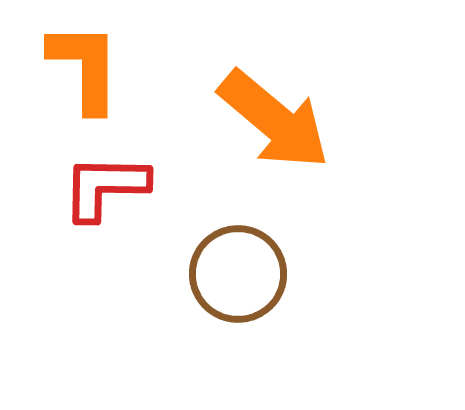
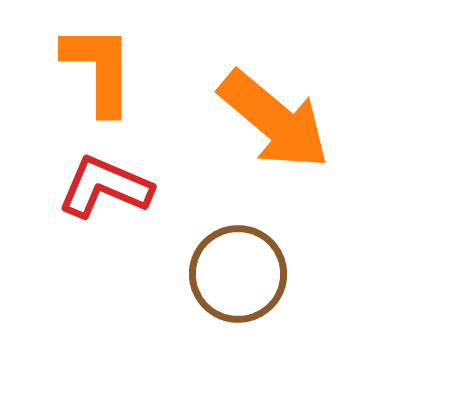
orange L-shape: moved 14 px right, 2 px down
red L-shape: rotated 22 degrees clockwise
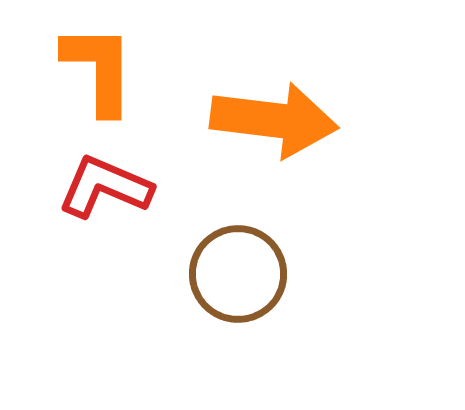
orange arrow: rotated 33 degrees counterclockwise
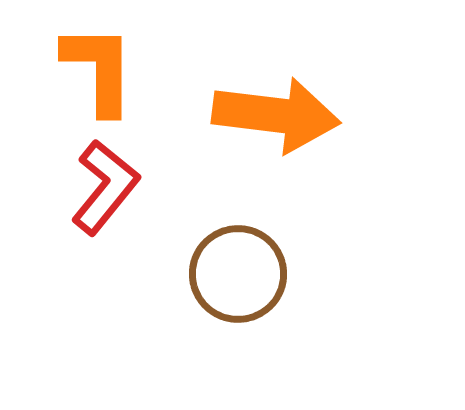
orange arrow: moved 2 px right, 5 px up
red L-shape: rotated 106 degrees clockwise
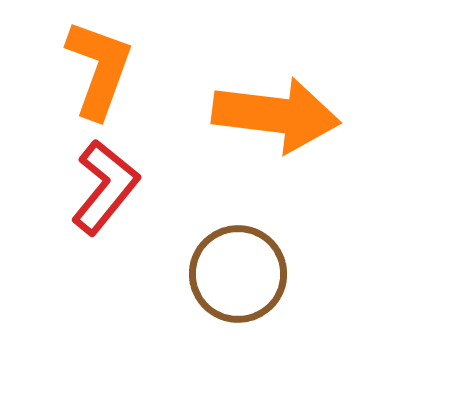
orange L-shape: rotated 20 degrees clockwise
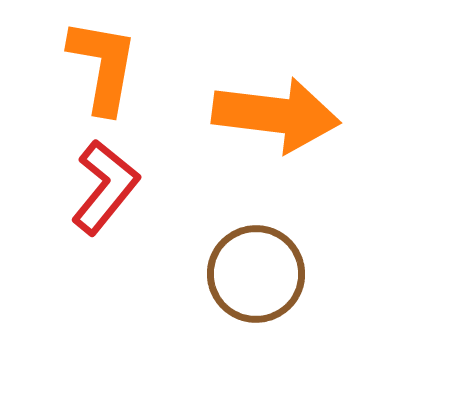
orange L-shape: moved 4 px right, 3 px up; rotated 10 degrees counterclockwise
brown circle: moved 18 px right
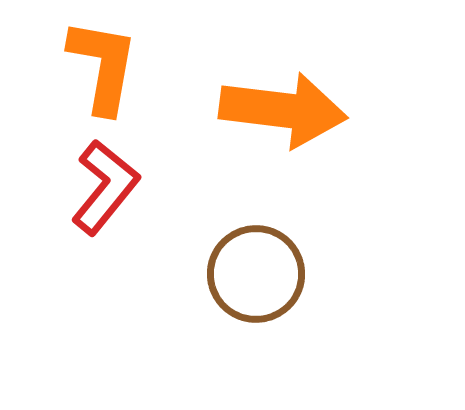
orange arrow: moved 7 px right, 5 px up
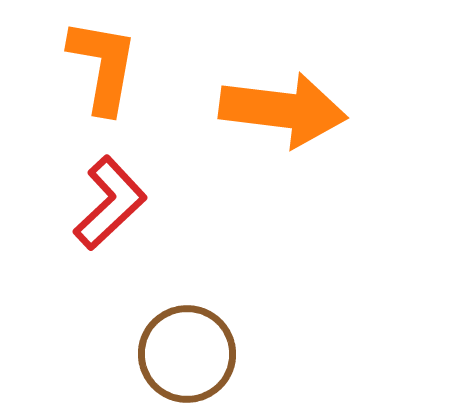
red L-shape: moved 5 px right, 16 px down; rotated 8 degrees clockwise
brown circle: moved 69 px left, 80 px down
